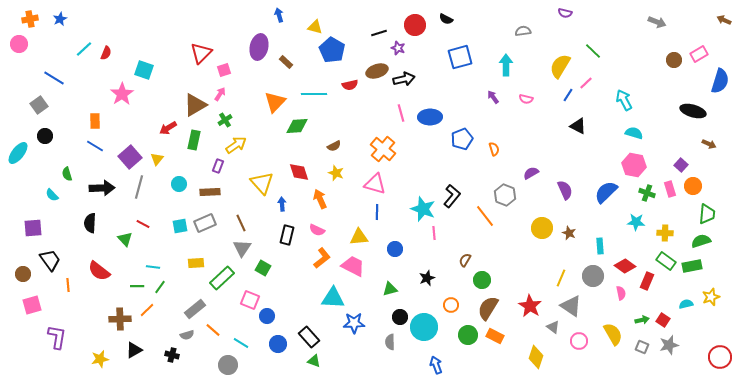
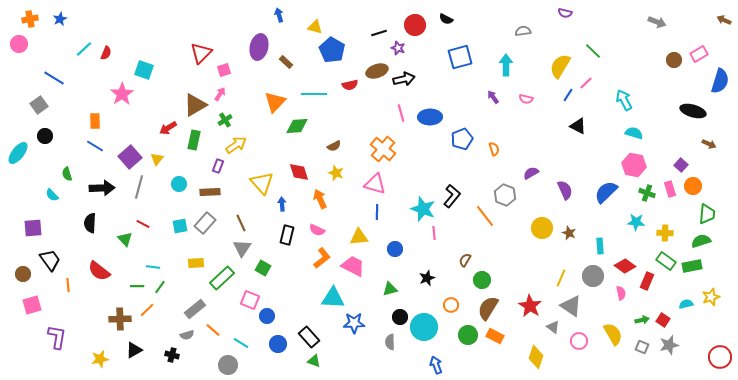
gray rectangle at (205, 223): rotated 25 degrees counterclockwise
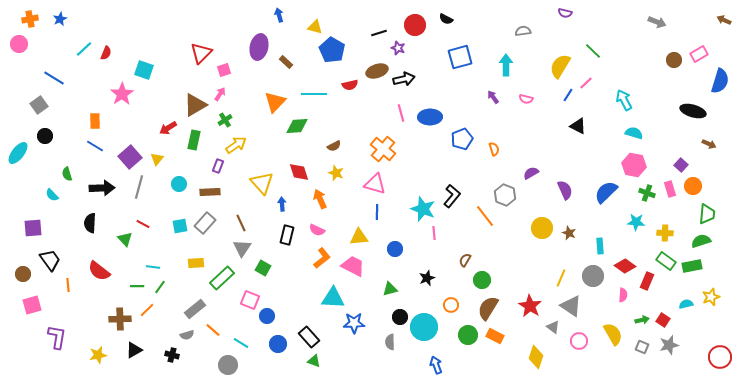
pink semicircle at (621, 293): moved 2 px right, 2 px down; rotated 16 degrees clockwise
yellow star at (100, 359): moved 2 px left, 4 px up
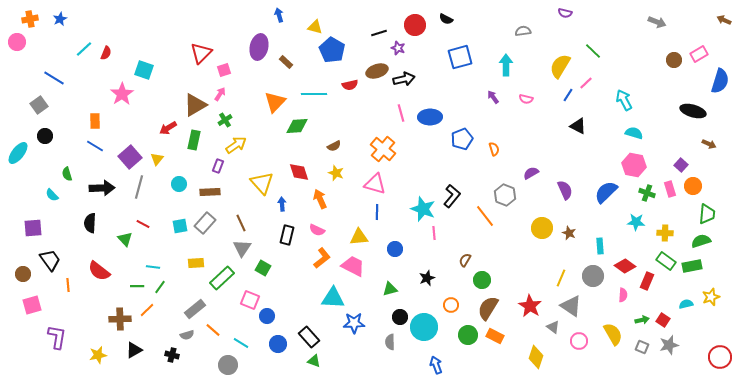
pink circle at (19, 44): moved 2 px left, 2 px up
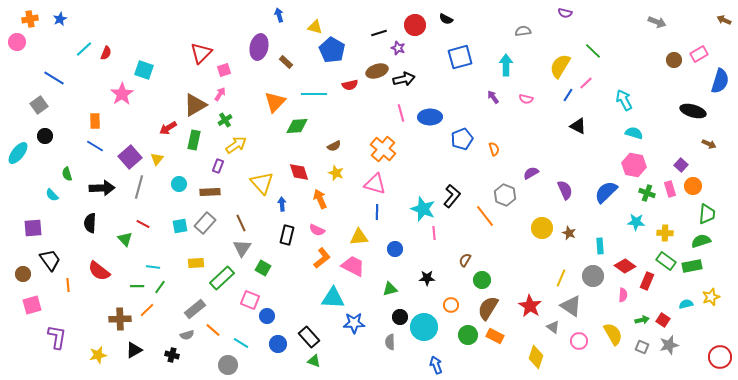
black star at (427, 278): rotated 21 degrees clockwise
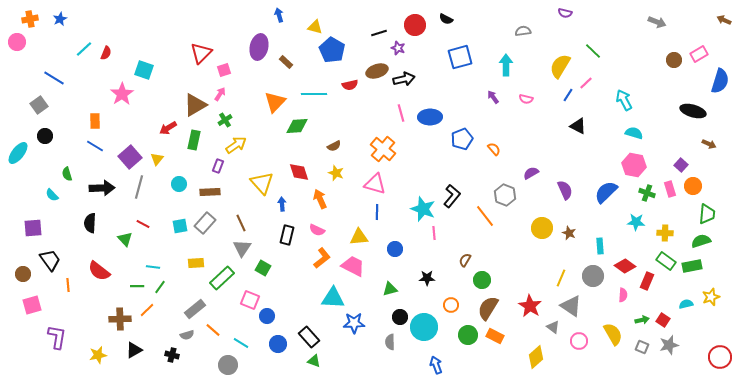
orange semicircle at (494, 149): rotated 24 degrees counterclockwise
yellow diamond at (536, 357): rotated 30 degrees clockwise
